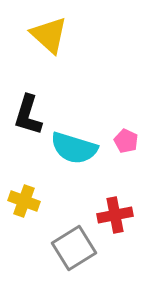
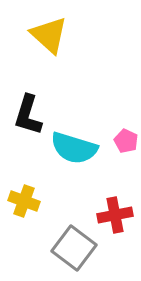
gray square: rotated 21 degrees counterclockwise
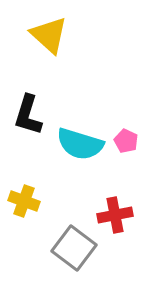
cyan semicircle: moved 6 px right, 4 px up
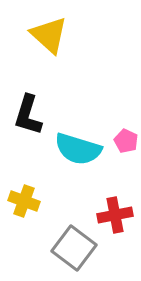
cyan semicircle: moved 2 px left, 5 px down
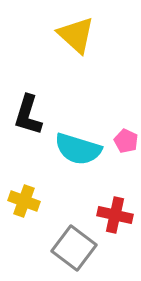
yellow triangle: moved 27 px right
red cross: rotated 24 degrees clockwise
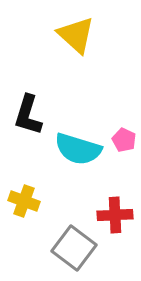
pink pentagon: moved 2 px left, 1 px up
red cross: rotated 16 degrees counterclockwise
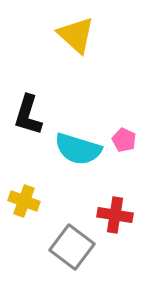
red cross: rotated 12 degrees clockwise
gray square: moved 2 px left, 1 px up
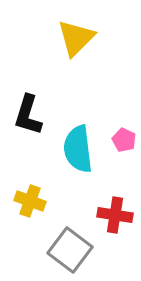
yellow triangle: moved 3 px down; rotated 33 degrees clockwise
cyan semicircle: rotated 66 degrees clockwise
yellow cross: moved 6 px right
gray square: moved 2 px left, 3 px down
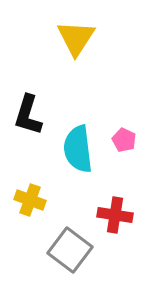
yellow triangle: rotated 12 degrees counterclockwise
yellow cross: moved 1 px up
